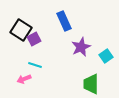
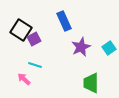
cyan square: moved 3 px right, 8 px up
pink arrow: rotated 64 degrees clockwise
green trapezoid: moved 1 px up
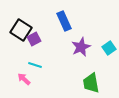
green trapezoid: rotated 10 degrees counterclockwise
